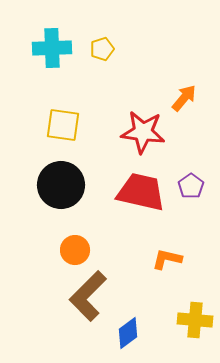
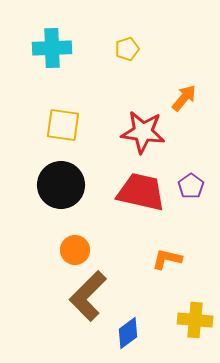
yellow pentagon: moved 25 px right
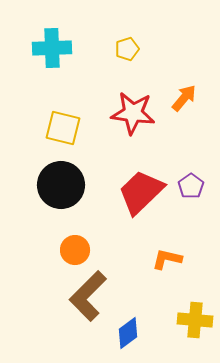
yellow square: moved 3 px down; rotated 6 degrees clockwise
red star: moved 10 px left, 19 px up
red trapezoid: rotated 57 degrees counterclockwise
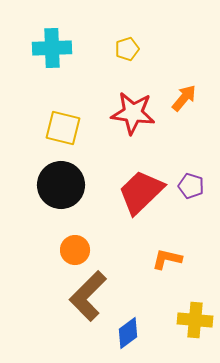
purple pentagon: rotated 20 degrees counterclockwise
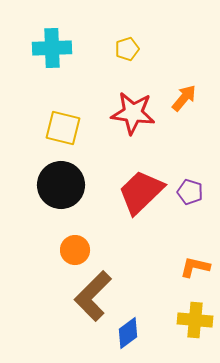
purple pentagon: moved 1 px left, 6 px down
orange L-shape: moved 28 px right, 8 px down
brown L-shape: moved 5 px right
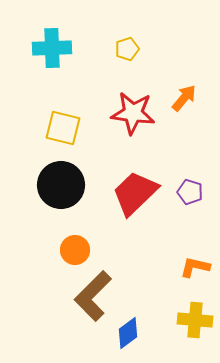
red trapezoid: moved 6 px left, 1 px down
